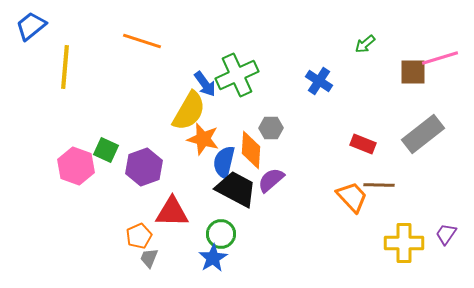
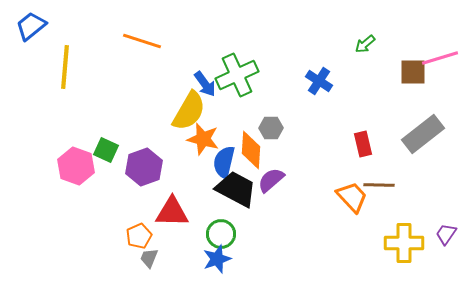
red rectangle: rotated 55 degrees clockwise
blue star: moved 4 px right, 1 px down; rotated 12 degrees clockwise
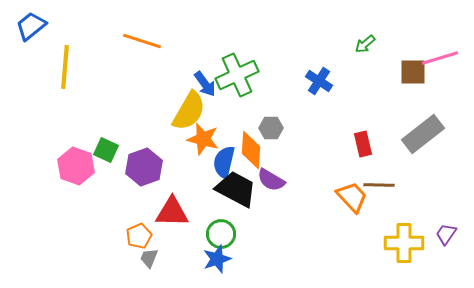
purple semicircle: rotated 108 degrees counterclockwise
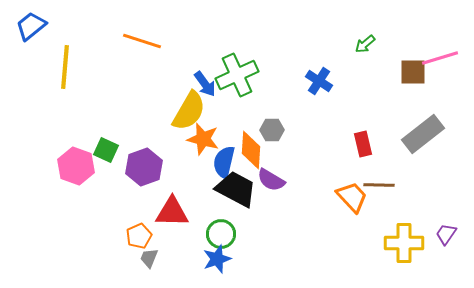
gray hexagon: moved 1 px right, 2 px down
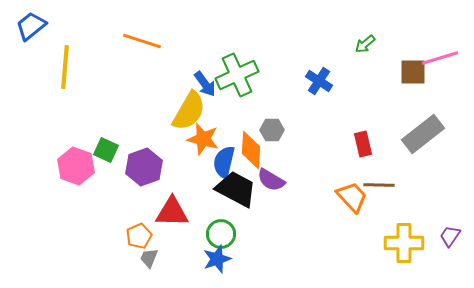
purple trapezoid: moved 4 px right, 2 px down
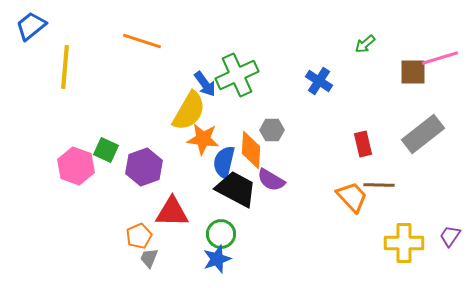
orange star: rotated 8 degrees counterclockwise
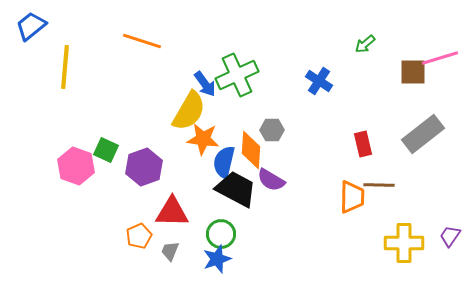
orange trapezoid: rotated 44 degrees clockwise
gray trapezoid: moved 21 px right, 7 px up
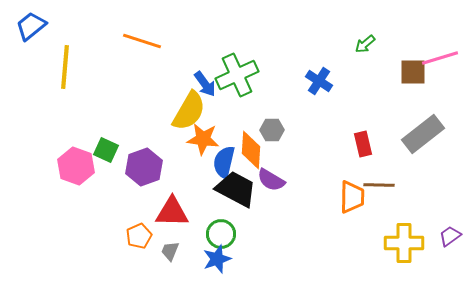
purple trapezoid: rotated 20 degrees clockwise
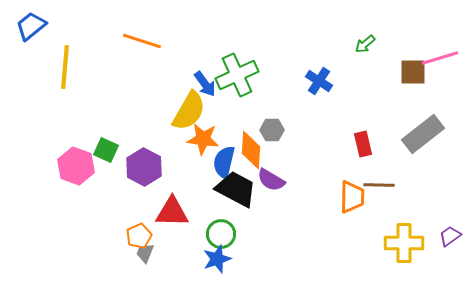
purple hexagon: rotated 12 degrees counterclockwise
gray trapezoid: moved 25 px left, 2 px down
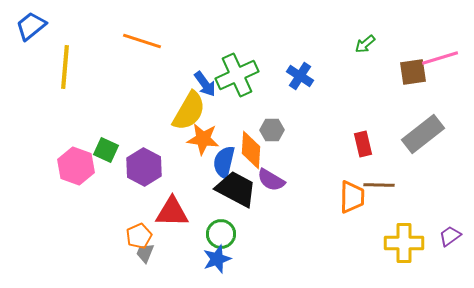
brown square: rotated 8 degrees counterclockwise
blue cross: moved 19 px left, 5 px up
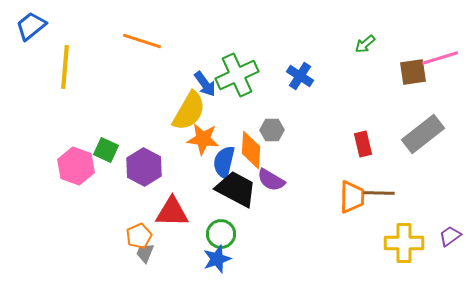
brown line: moved 8 px down
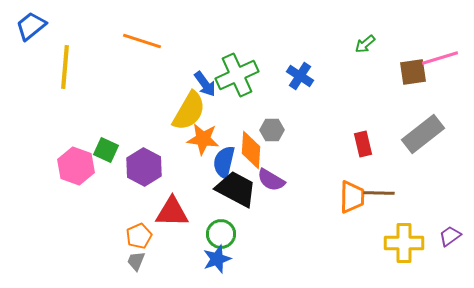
gray trapezoid: moved 9 px left, 8 px down
